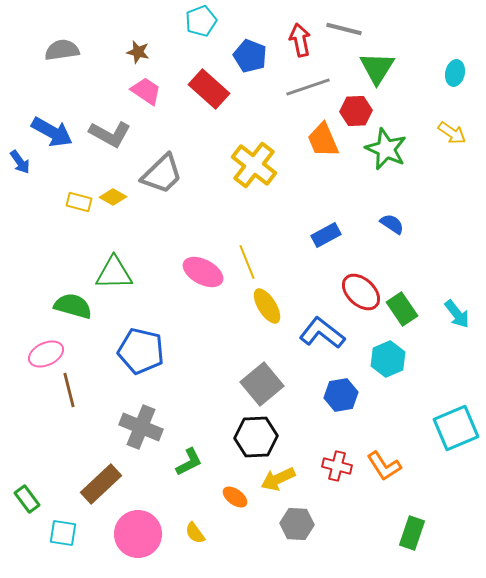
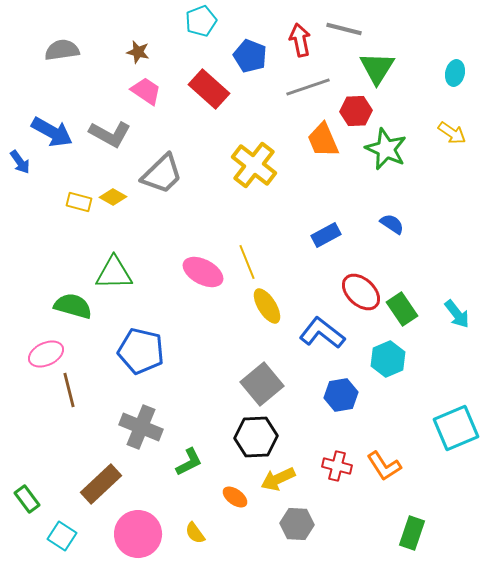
cyan square at (63, 533): moved 1 px left, 3 px down; rotated 24 degrees clockwise
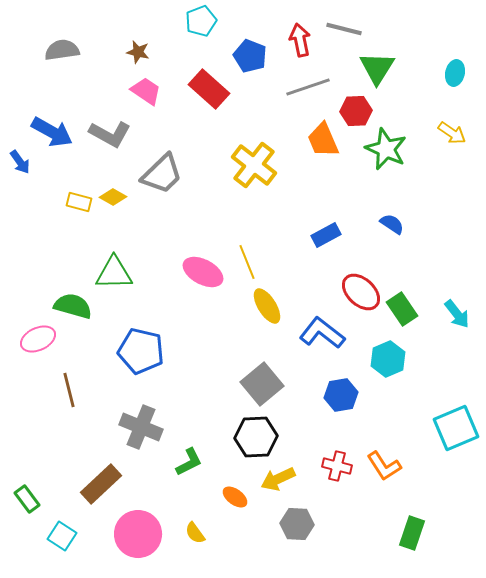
pink ellipse at (46, 354): moved 8 px left, 15 px up
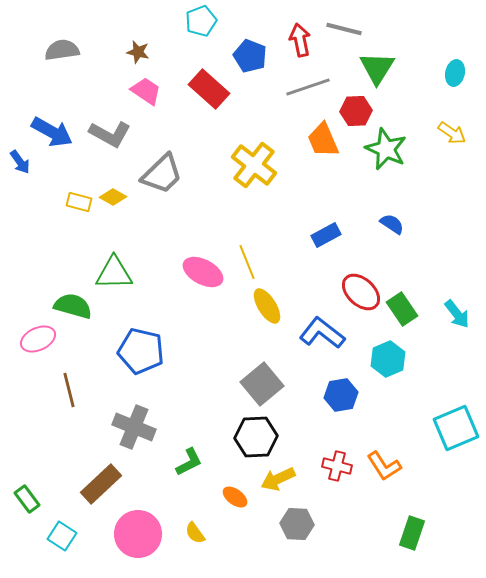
gray cross at (141, 427): moved 7 px left
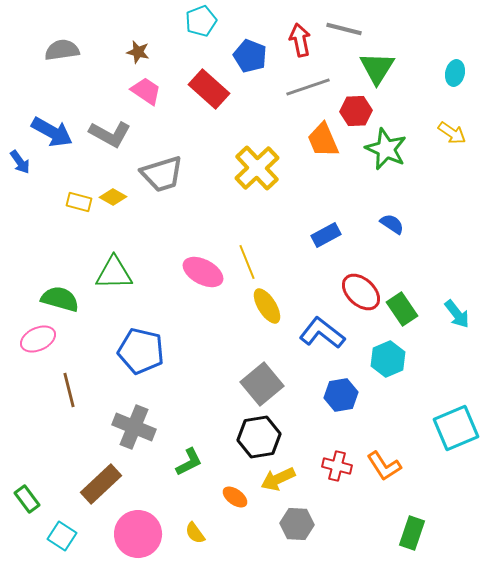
yellow cross at (254, 165): moved 3 px right, 3 px down; rotated 9 degrees clockwise
gray trapezoid at (162, 174): rotated 27 degrees clockwise
green semicircle at (73, 306): moved 13 px left, 7 px up
black hexagon at (256, 437): moved 3 px right; rotated 6 degrees counterclockwise
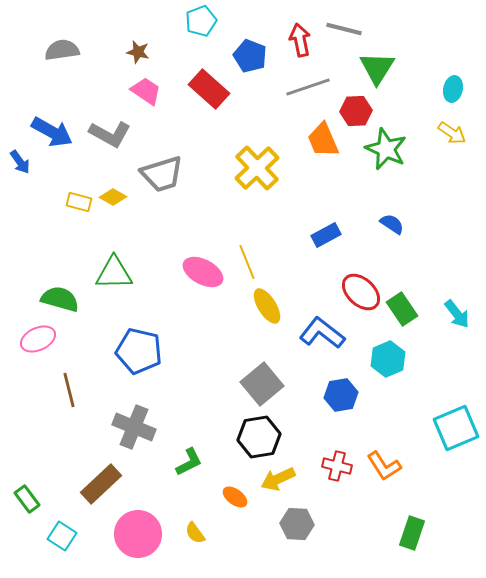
cyan ellipse at (455, 73): moved 2 px left, 16 px down
blue pentagon at (141, 351): moved 2 px left
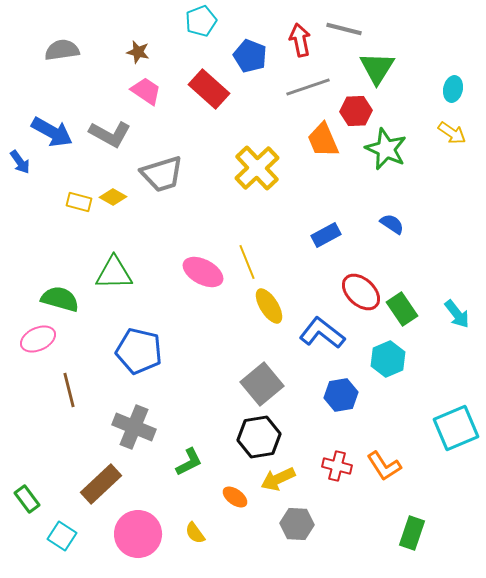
yellow ellipse at (267, 306): moved 2 px right
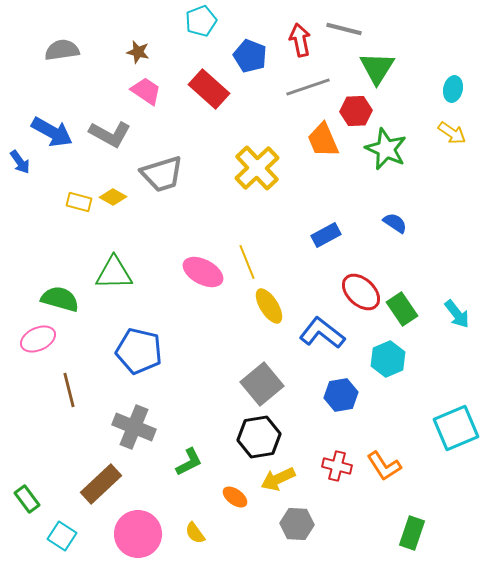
blue semicircle at (392, 224): moved 3 px right, 1 px up
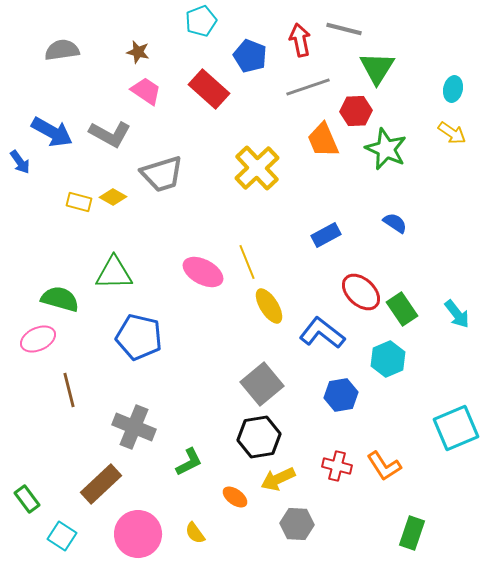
blue pentagon at (139, 351): moved 14 px up
